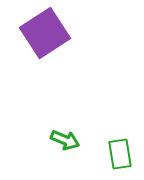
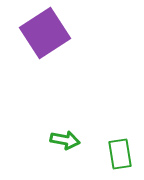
green arrow: rotated 12 degrees counterclockwise
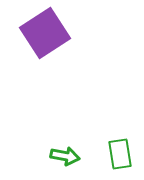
green arrow: moved 16 px down
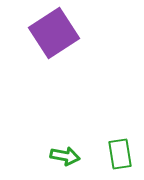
purple square: moved 9 px right
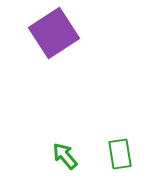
green arrow: rotated 140 degrees counterclockwise
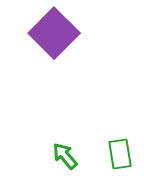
purple square: rotated 12 degrees counterclockwise
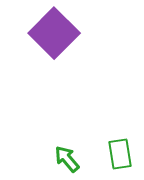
green arrow: moved 2 px right, 3 px down
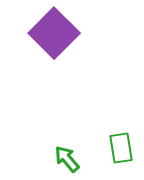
green rectangle: moved 1 px right, 6 px up
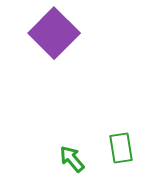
green arrow: moved 5 px right
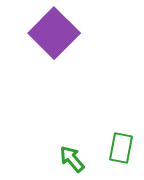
green rectangle: rotated 20 degrees clockwise
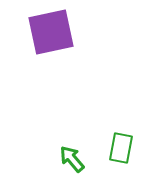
purple square: moved 3 px left, 1 px up; rotated 33 degrees clockwise
